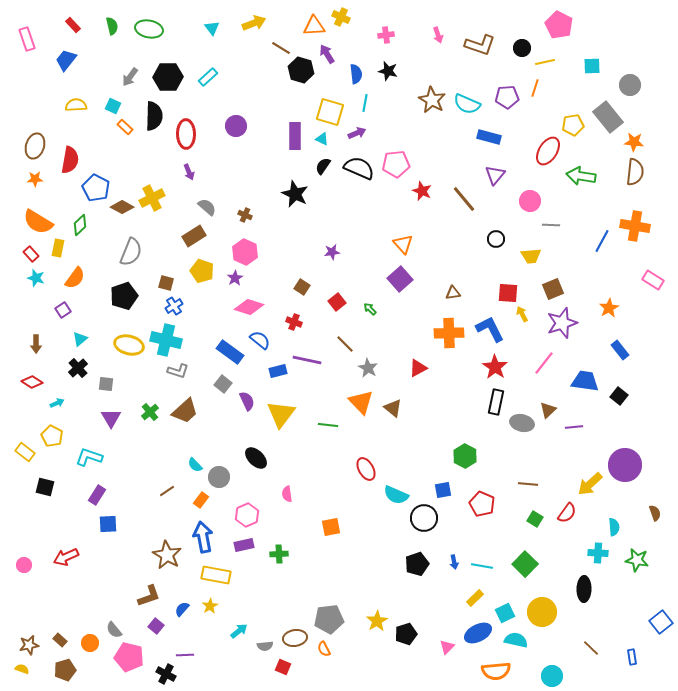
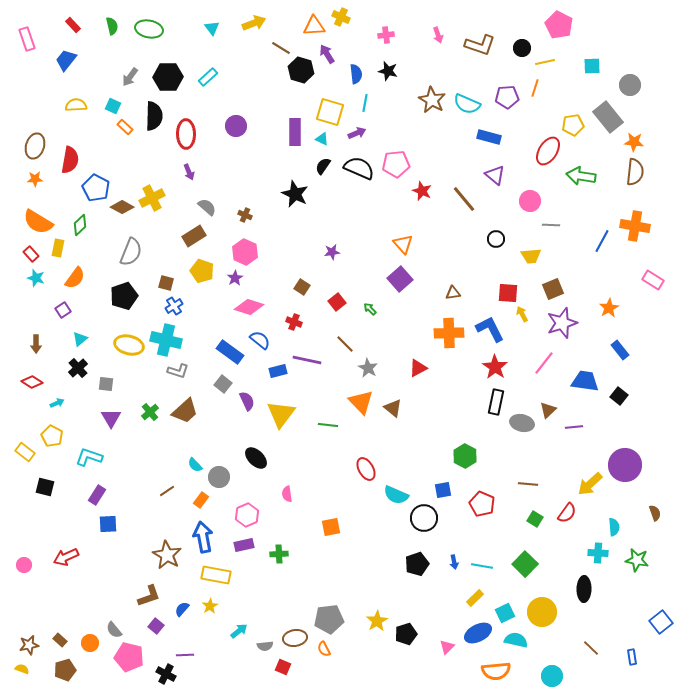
purple rectangle at (295, 136): moved 4 px up
purple triangle at (495, 175): rotated 30 degrees counterclockwise
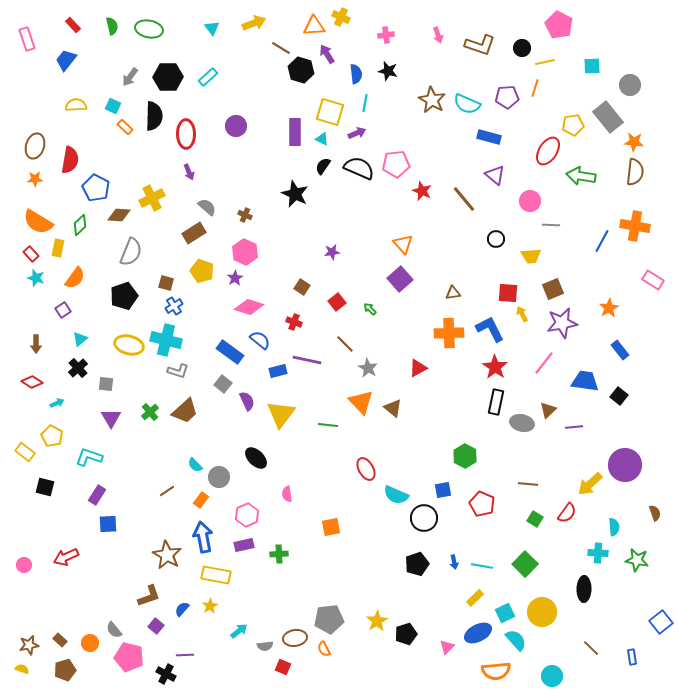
brown diamond at (122, 207): moved 3 px left, 8 px down; rotated 25 degrees counterclockwise
brown rectangle at (194, 236): moved 3 px up
purple star at (562, 323): rotated 8 degrees clockwise
cyan semicircle at (516, 640): rotated 35 degrees clockwise
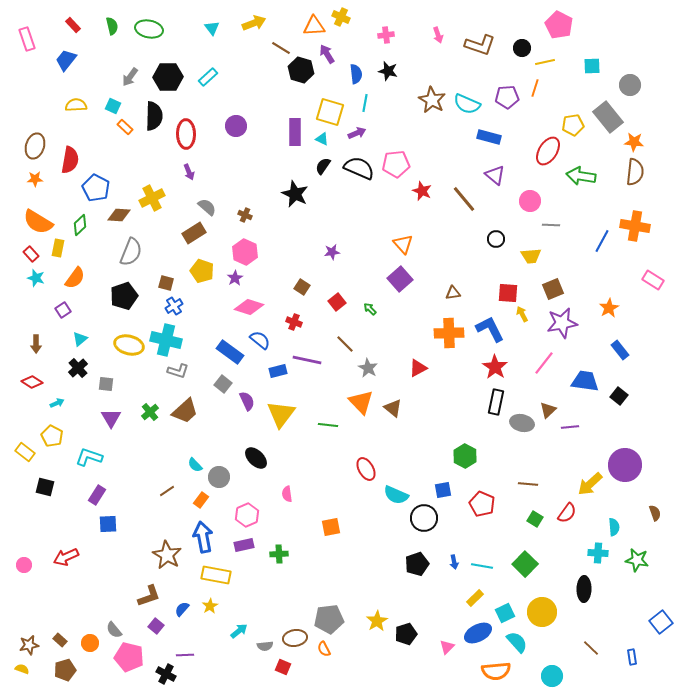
purple line at (574, 427): moved 4 px left
cyan semicircle at (516, 640): moved 1 px right, 2 px down
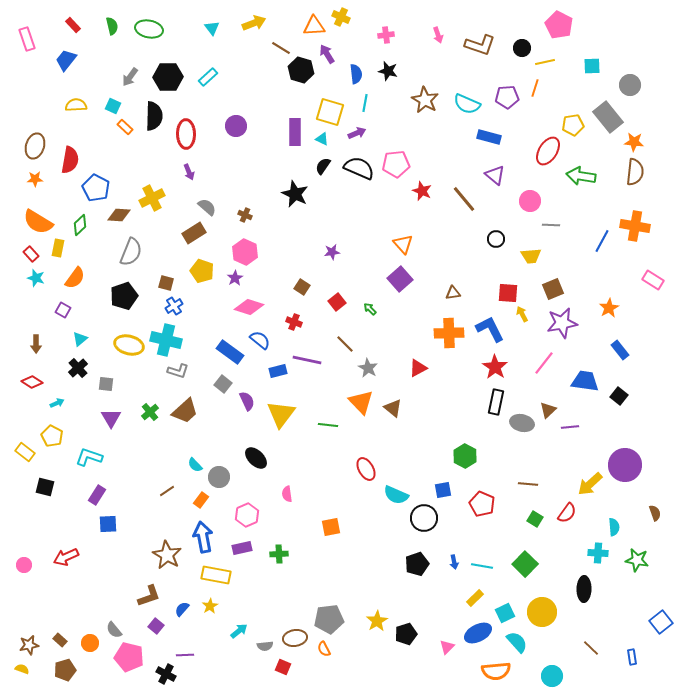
brown star at (432, 100): moved 7 px left
purple square at (63, 310): rotated 28 degrees counterclockwise
purple rectangle at (244, 545): moved 2 px left, 3 px down
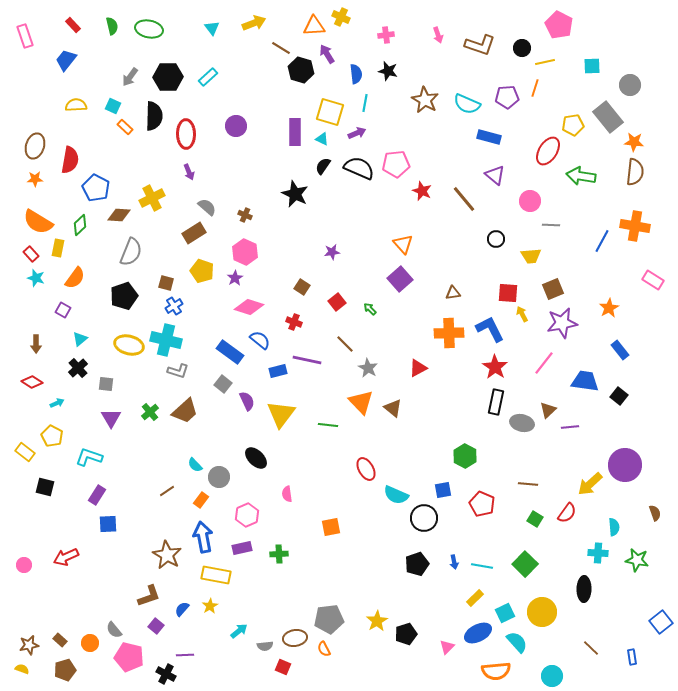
pink rectangle at (27, 39): moved 2 px left, 3 px up
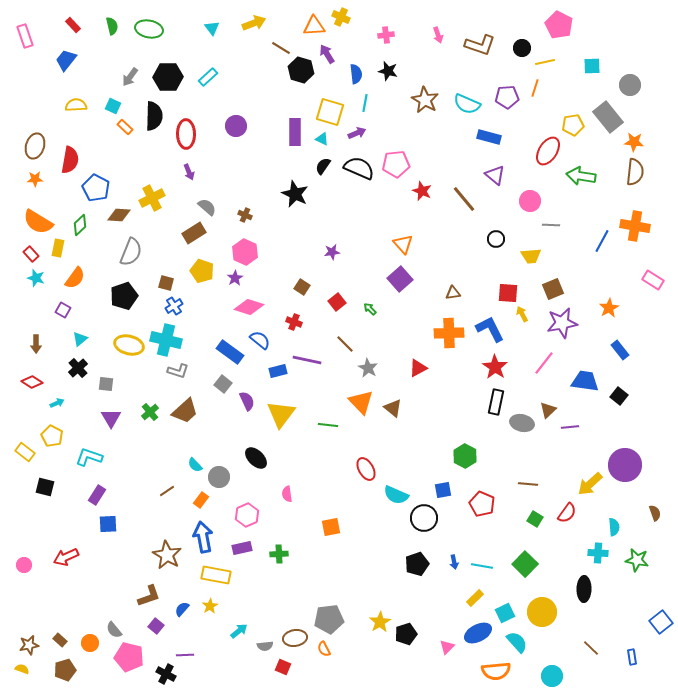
yellow star at (377, 621): moved 3 px right, 1 px down
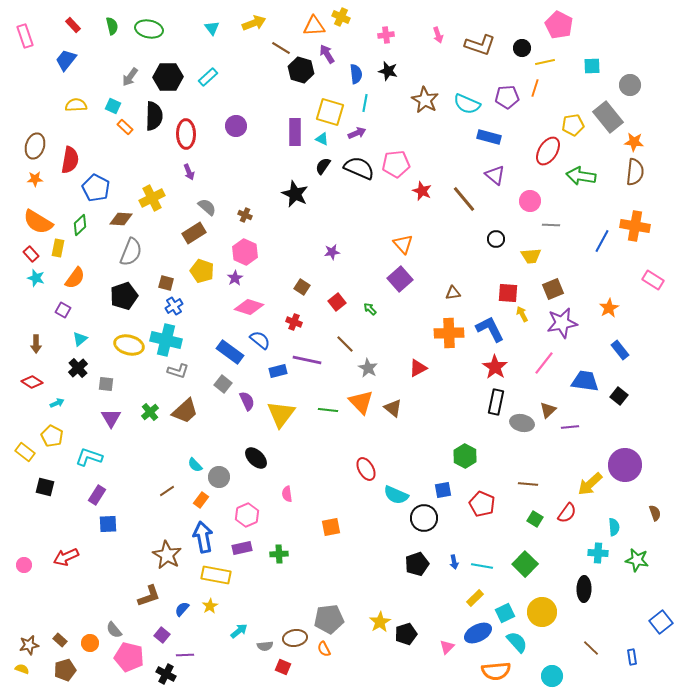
brown diamond at (119, 215): moved 2 px right, 4 px down
green line at (328, 425): moved 15 px up
purple square at (156, 626): moved 6 px right, 9 px down
